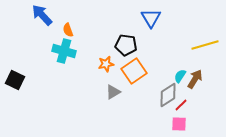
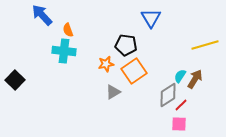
cyan cross: rotated 10 degrees counterclockwise
black square: rotated 18 degrees clockwise
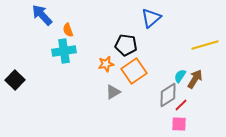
blue triangle: rotated 20 degrees clockwise
cyan cross: rotated 15 degrees counterclockwise
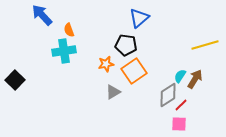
blue triangle: moved 12 px left
orange semicircle: moved 1 px right
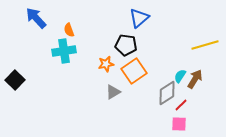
blue arrow: moved 6 px left, 3 px down
gray diamond: moved 1 px left, 2 px up
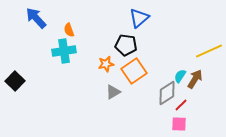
yellow line: moved 4 px right, 6 px down; rotated 8 degrees counterclockwise
black square: moved 1 px down
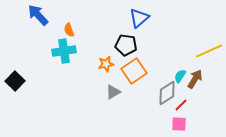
blue arrow: moved 2 px right, 3 px up
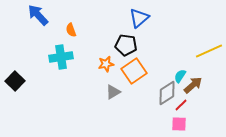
orange semicircle: moved 2 px right
cyan cross: moved 3 px left, 6 px down
brown arrow: moved 2 px left, 6 px down; rotated 18 degrees clockwise
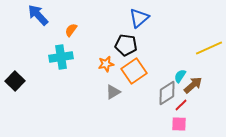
orange semicircle: rotated 56 degrees clockwise
yellow line: moved 3 px up
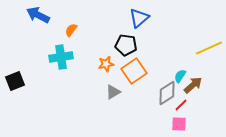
blue arrow: rotated 20 degrees counterclockwise
black square: rotated 24 degrees clockwise
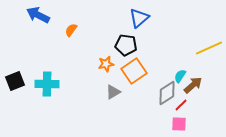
cyan cross: moved 14 px left, 27 px down; rotated 10 degrees clockwise
